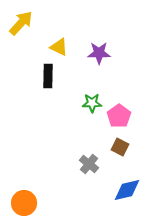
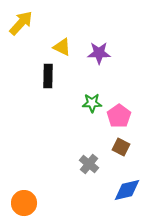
yellow triangle: moved 3 px right
brown square: moved 1 px right
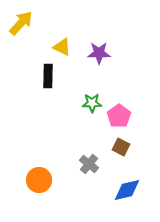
orange circle: moved 15 px right, 23 px up
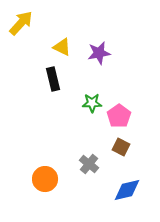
purple star: rotated 10 degrees counterclockwise
black rectangle: moved 5 px right, 3 px down; rotated 15 degrees counterclockwise
orange circle: moved 6 px right, 1 px up
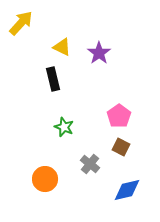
purple star: rotated 25 degrees counterclockwise
green star: moved 28 px left, 24 px down; rotated 24 degrees clockwise
gray cross: moved 1 px right
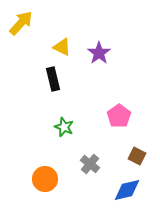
brown square: moved 16 px right, 9 px down
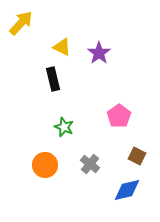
orange circle: moved 14 px up
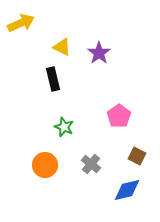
yellow arrow: rotated 24 degrees clockwise
gray cross: moved 1 px right
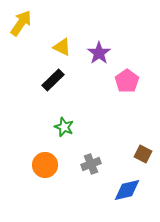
yellow arrow: rotated 32 degrees counterclockwise
black rectangle: moved 1 px down; rotated 60 degrees clockwise
pink pentagon: moved 8 px right, 35 px up
brown square: moved 6 px right, 2 px up
gray cross: rotated 30 degrees clockwise
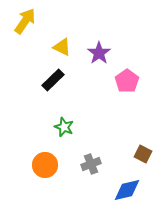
yellow arrow: moved 4 px right, 2 px up
